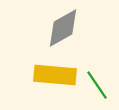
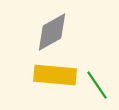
gray diamond: moved 11 px left, 4 px down
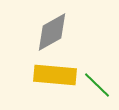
green line: rotated 12 degrees counterclockwise
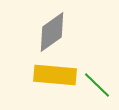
gray diamond: rotated 6 degrees counterclockwise
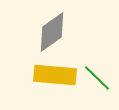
green line: moved 7 px up
